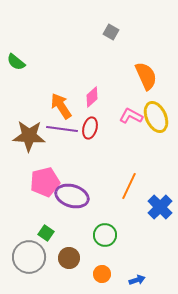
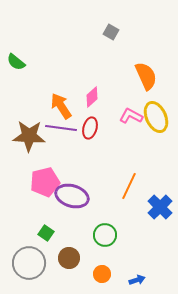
purple line: moved 1 px left, 1 px up
gray circle: moved 6 px down
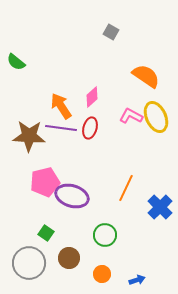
orange semicircle: rotated 32 degrees counterclockwise
orange line: moved 3 px left, 2 px down
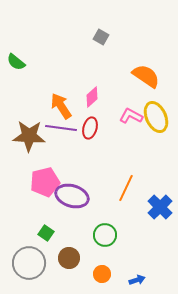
gray square: moved 10 px left, 5 px down
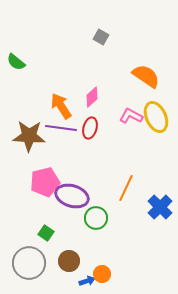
green circle: moved 9 px left, 17 px up
brown circle: moved 3 px down
blue arrow: moved 50 px left, 1 px down
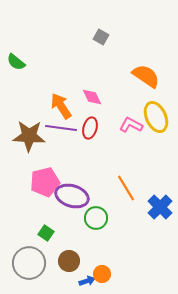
pink diamond: rotated 75 degrees counterclockwise
pink L-shape: moved 9 px down
orange line: rotated 56 degrees counterclockwise
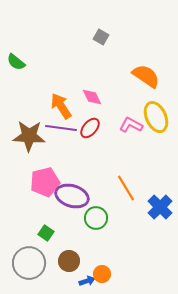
red ellipse: rotated 25 degrees clockwise
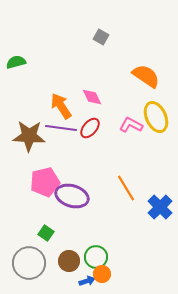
green semicircle: rotated 126 degrees clockwise
green circle: moved 39 px down
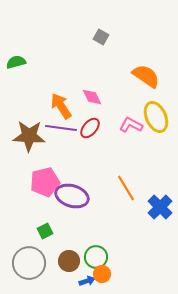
green square: moved 1 px left, 2 px up; rotated 28 degrees clockwise
